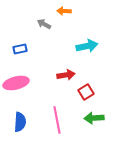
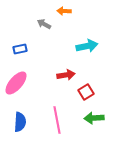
pink ellipse: rotated 35 degrees counterclockwise
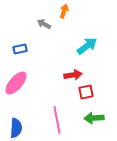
orange arrow: rotated 104 degrees clockwise
cyan arrow: rotated 25 degrees counterclockwise
red arrow: moved 7 px right
red square: rotated 21 degrees clockwise
blue semicircle: moved 4 px left, 6 px down
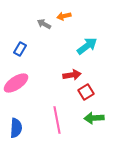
orange arrow: moved 5 px down; rotated 120 degrees counterclockwise
blue rectangle: rotated 48 degrees counterclockwise
red arrow: moved 1 px left
pink ellipse: rotated 15 degrees clockwise
red square: rotated 21 degrees counterclockwise
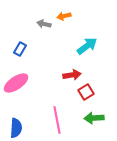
gray arrow: rotated 16 degrees counterclockwise
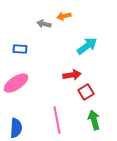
blue rectangle: rotated 64 degrees clockwise
green arrow: moved 2 px down; rotated 78 degrees clockwise
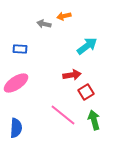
pink line: moved 6 px right, 5 px up; rotated 40 degrees counterclockwise
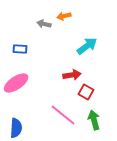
red square: rotated 28 degrees counterclockwise
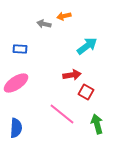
pink line: moved 1 px left, 1 px up
green arrow: moved 3 px right, 4 px down
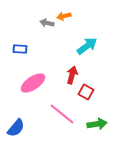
gray arrow: moved 3 px right, 1 px up
red arrow: rotated 66 degrees counterclockwise
pink ellipse: moved 17 px right
green arrow: rotated 96 degrees clockwise
blue semicircle: rotated 36 degrees clockwise
